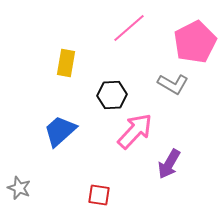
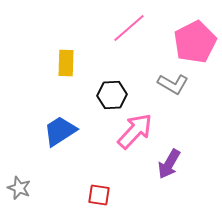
yellow rectangle: rotated 8 degrees counterclockwise
blue trapezoid: rotated 9 degrees clockwise
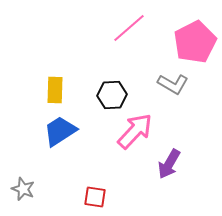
yellow rectangle: moved 11 px left, 27 px down
gray star: moved 4 px right, 1 px down
red square: moved 4 px left, 2 px down
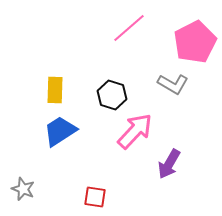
black hexagon: rotated 20 degrees clockwise
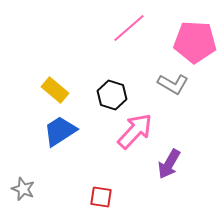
pink pentagon: rotated 30 degrees clockwise
yellow rectangle: rotated 52 degrees counterclockwise
red square: moved 6 px right
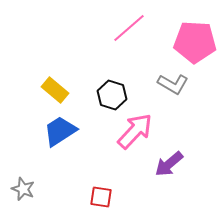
purple arrow: rotated 20 degrees clockwise
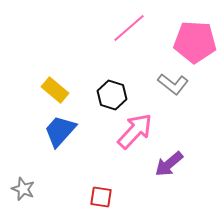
gray L-shape: rotated 8 degrees clockwise
blue trapezoid: rotated 15 degrees counterclockwise
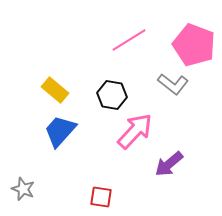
pink line: moved 12 px down; rotated 9 degrees clockwise
pink pentagon: moved 1 px left, 3 px down; rotated 18 degrees clockwise
black hexagon: rotated 8 degrees counterclockwise
